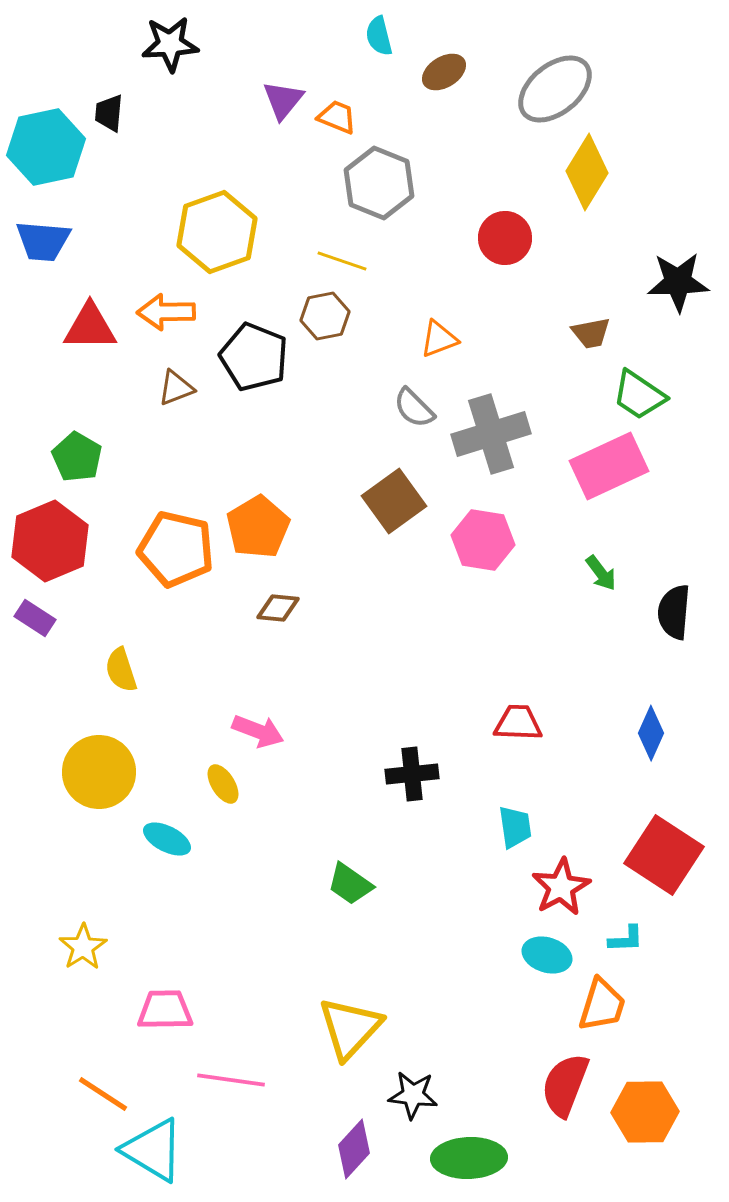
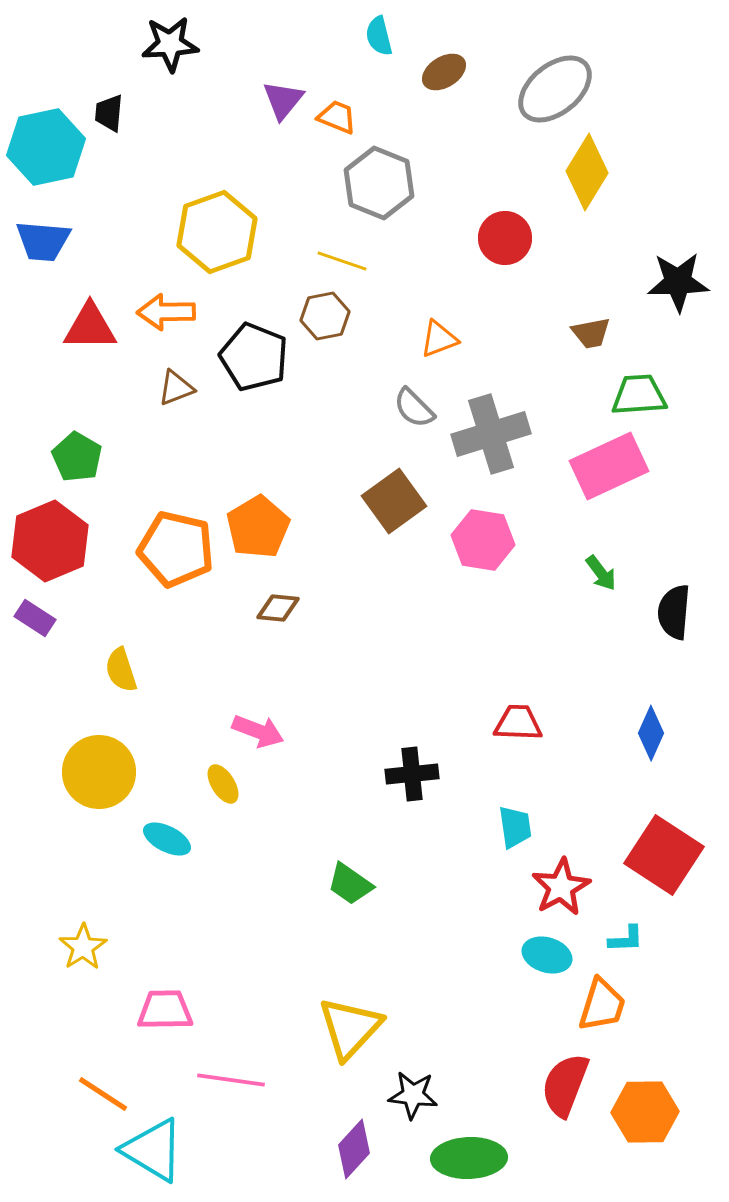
green trapezoid at (639, 395): rotated 142 degrees clockwise
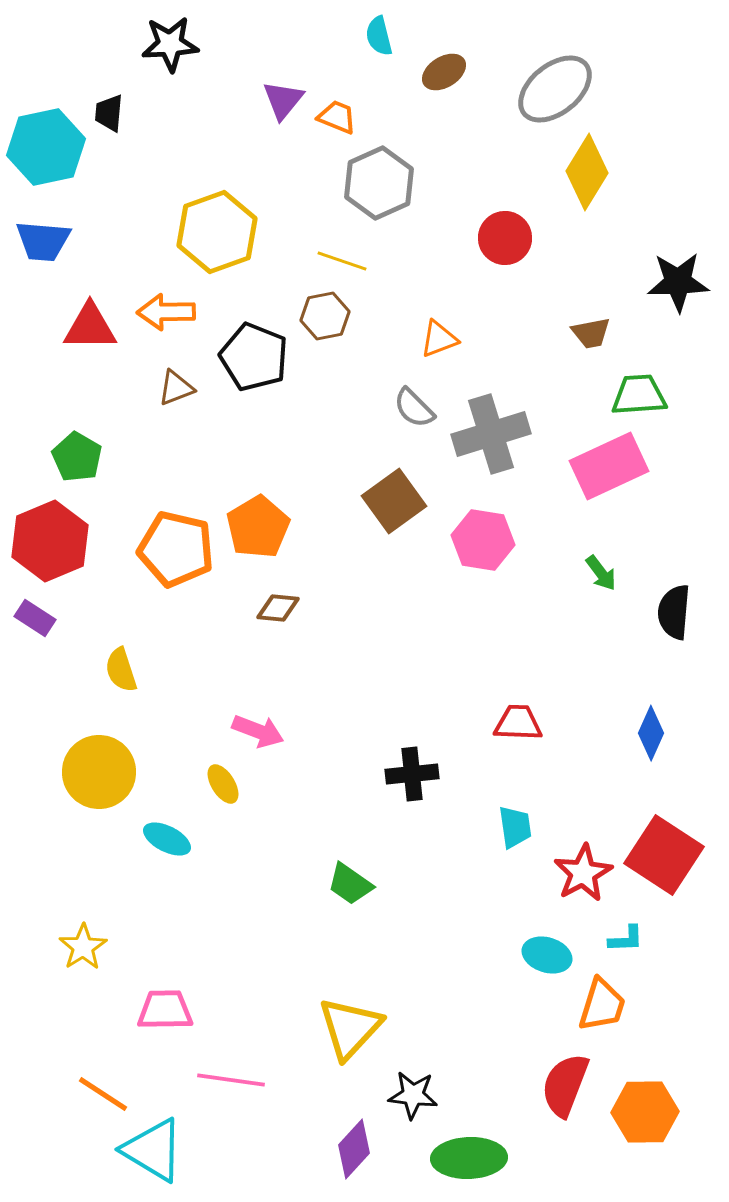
gray hexagon at (379, 183): rotated 14 degrees clockwise
red star at (561, 887): moved 22 px right, 14 px up
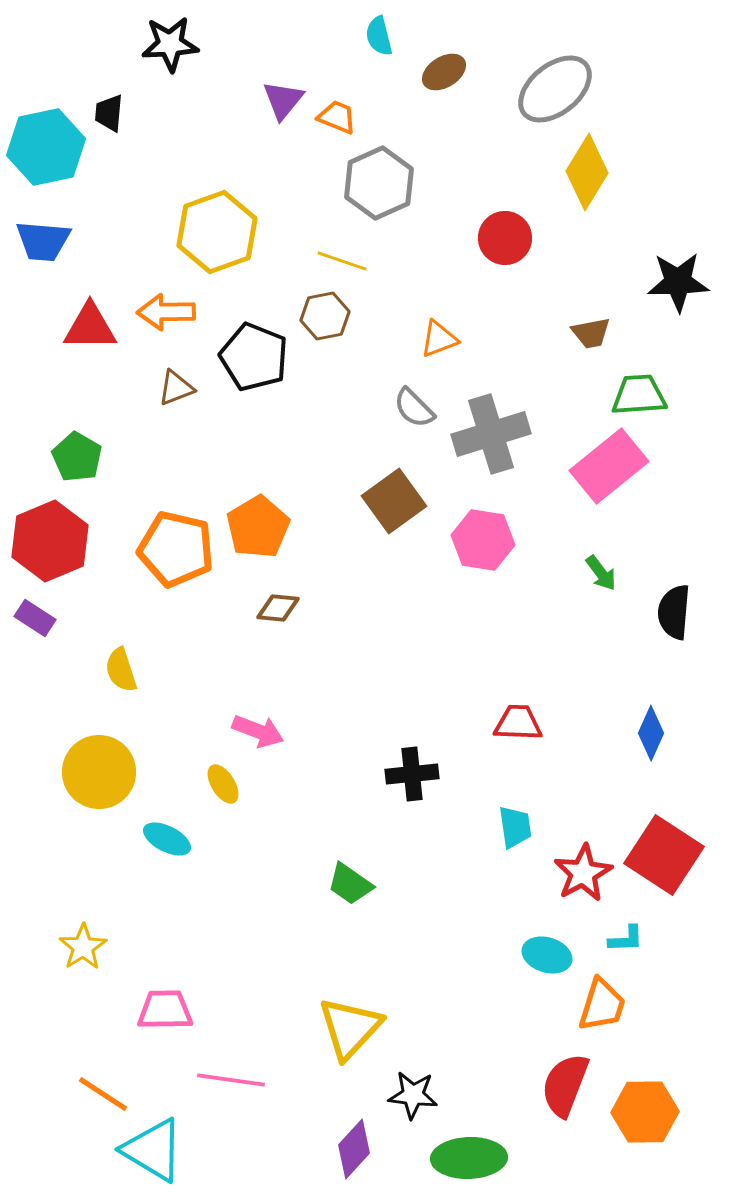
pink rectangle at (609, 466): rotated 14 degrees counterclockwise
